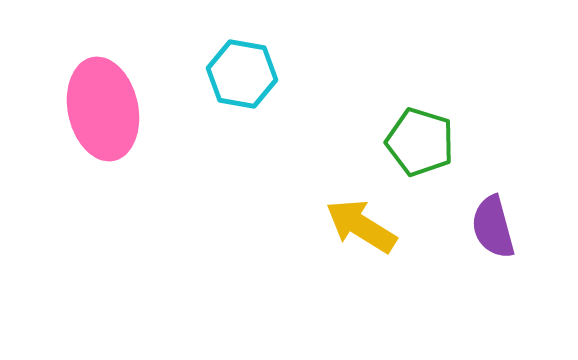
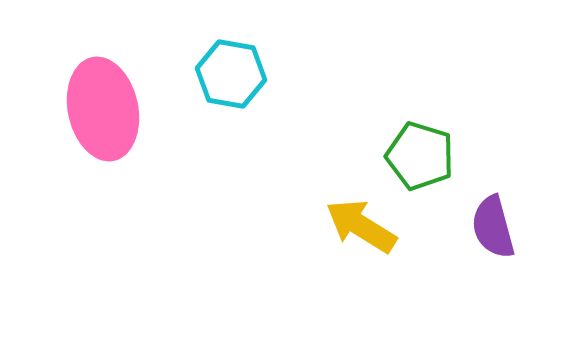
cyan hexagon: moved 11 px left
green pentagon: moved 14 px down
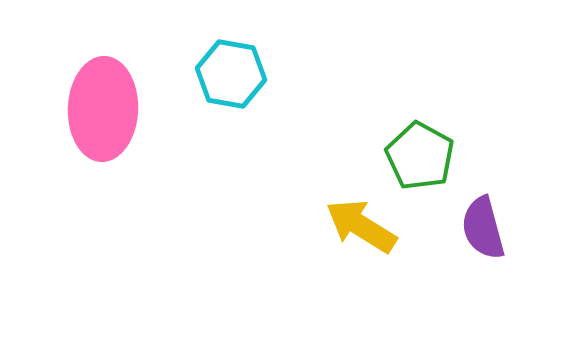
pink ellipse: rotated 14 degrees clockwise
green pentagon: rotated 12 degrees clockwise
purple semicircle: moved 10 px left, 1 px down
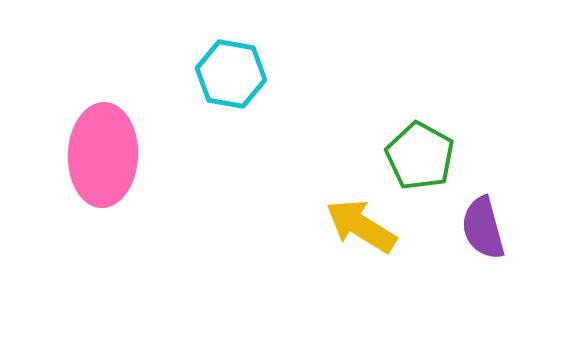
pink ellipse: moved 46 px down
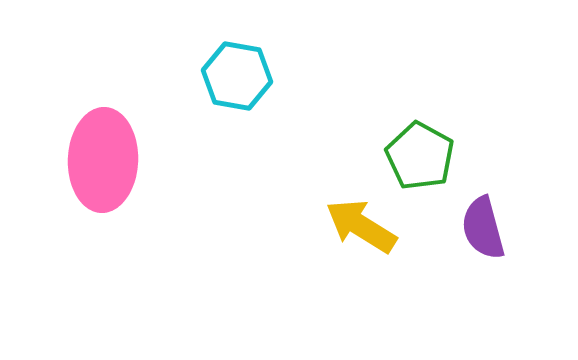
cyan hexagon: moved 6 px right, 2 px down
pink ellipse: moved 5 px down
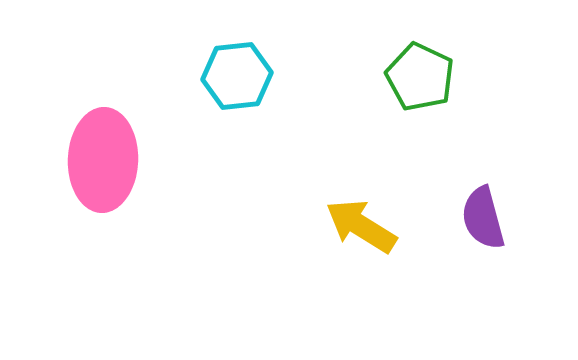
cyan hexagon: rotated 16 degrees counterclockwise
green pentagon: moved 79 px up; rotated 4 degrees counterclockwise
purple semicircle: moved 10 px up
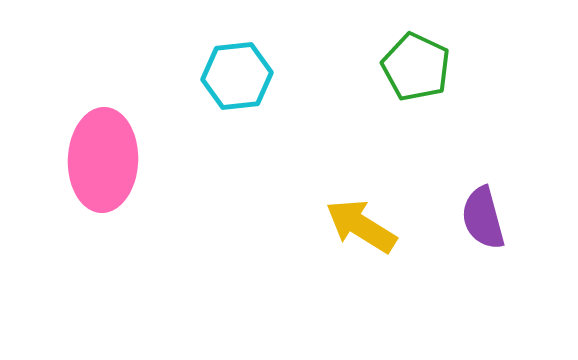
green pentagon: moved 4 px left, 10 px up
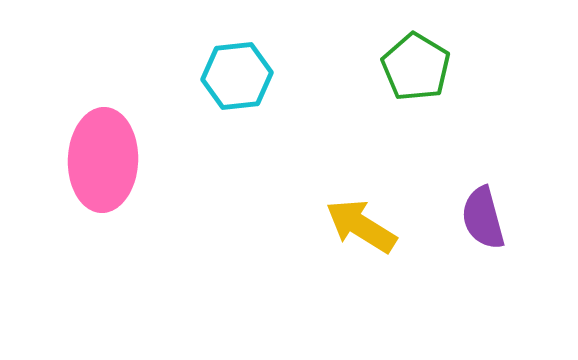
green pentagon: rotated 6 degrees clockwise
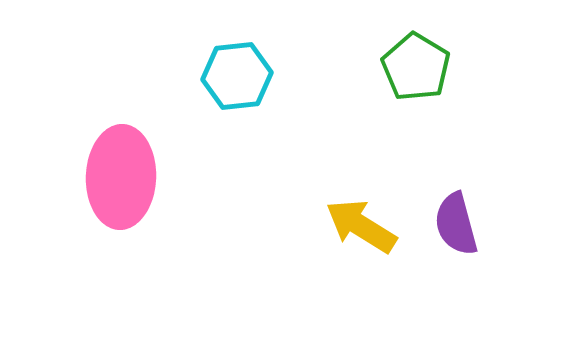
pink ellipse: moved 18 px right, 17 px down
purple semicircle: moved 27 px left, 6 px down
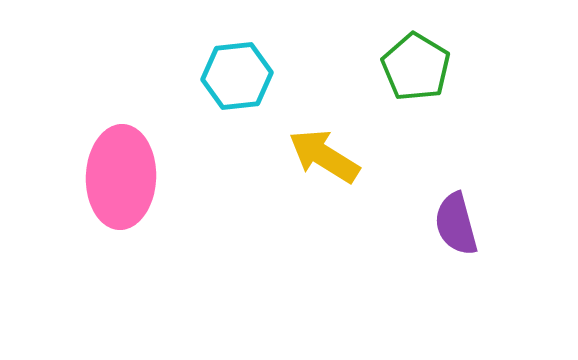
yellow arrow: moved 37 px left, 70 px up
